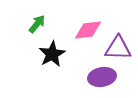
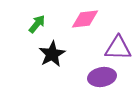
pink diamond: moved 3 px left, 11 px up
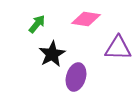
pink diamond: moved 1 px right; rotated 16 degrees clockwise
purple ellipse: moved 26 px left; rotated 64 degrees counterclockwise
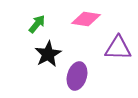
black star: moved 4 px left
purple ellipse: moved 1 px right, 1 px up
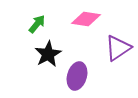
purple triangle: rotated 36 degrees counterclockwise
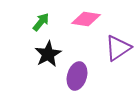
green arrow: moved 4 px right, 2 px up
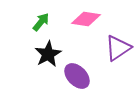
purple ellipse: rotated 60 degrees counterclockwise
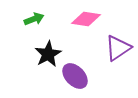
green arrow: moved 7 px left, 3 px up; rotated 30 degrees clockwise
purple ellipse: moved 2 px left
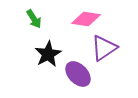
green arrow: rotated 78 degrees clockwise
purple triangle: moved 14 px left
purple ellipse: moved 3 px right, 2 px up
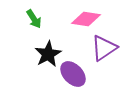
purple ellipse: moved 5 px left
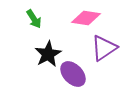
pink diamond: moved 1 px up
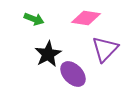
green arrow: rotated 36 degrees counterclockwise
purple triangle: moved 1 px right, 1 px down; rotated 12 degrees counterclockwise
